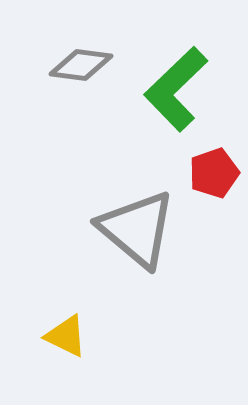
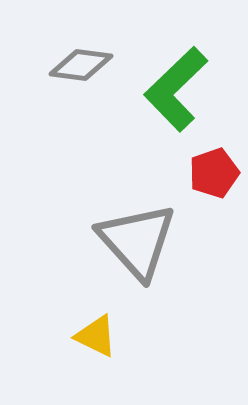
gray triangle: moved 12 px down; rotated 8 degrees clockwise
yellow triangle: moved 30 px right
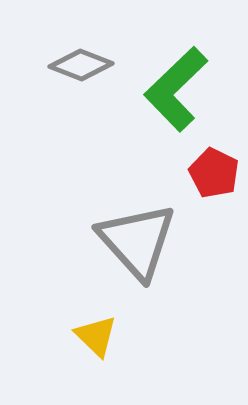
gray diamond: rotated 14 degrees clockwise
red pentagon: rotated 27 degrees counterclockwise
yellow triangle: rotated 18 degrees clockwise
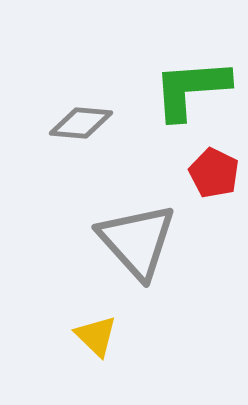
gray diamond: moved 58 px down; rotated 16 degrees counterclockwise
green L-shape: moved 15 px right; rotated 40 degrees clockwise
